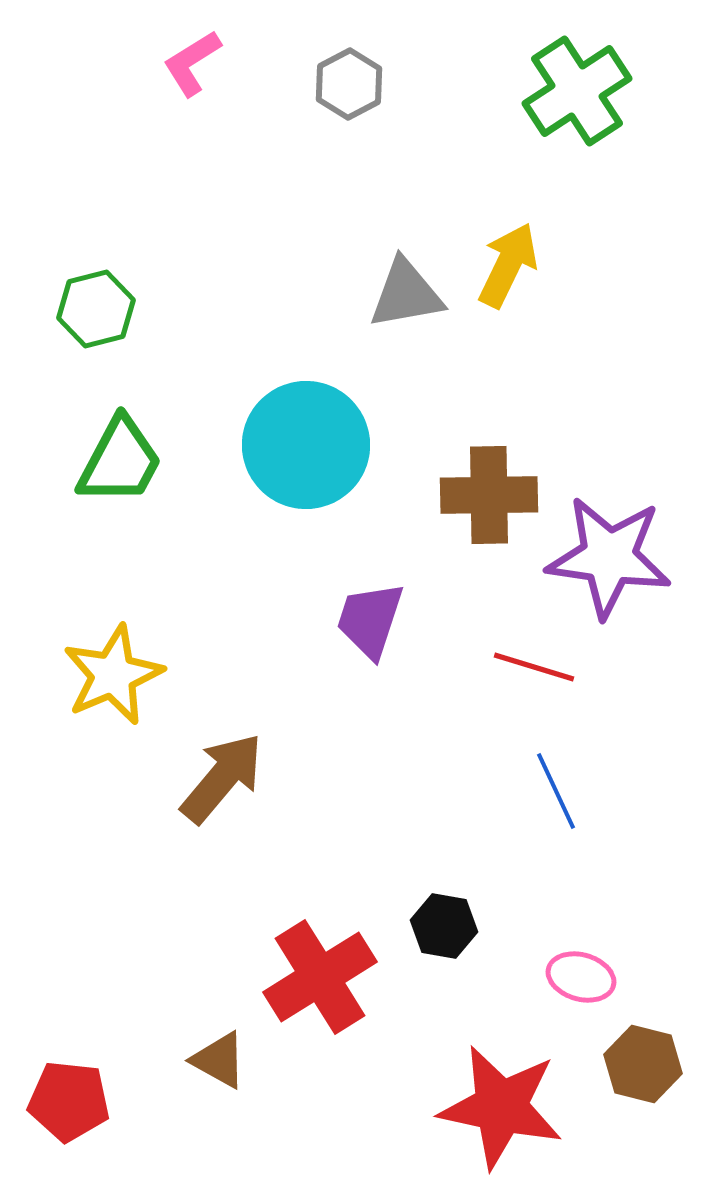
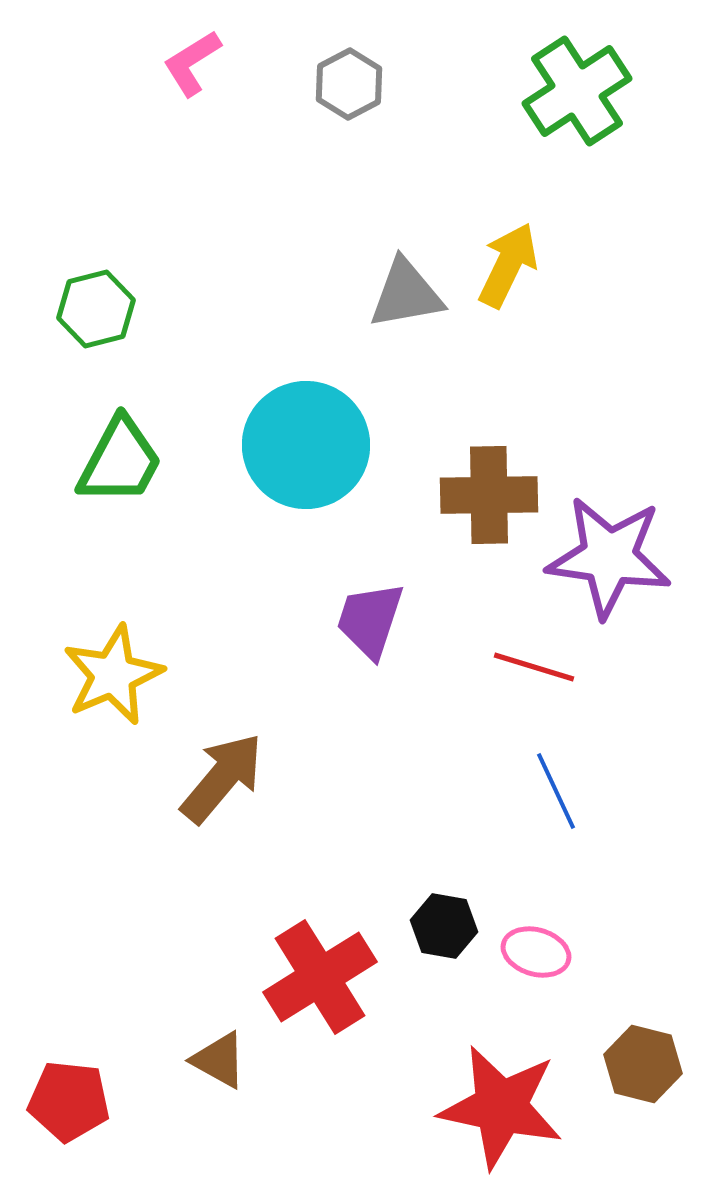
pink ellipse: moved 45 px left, 25 px up
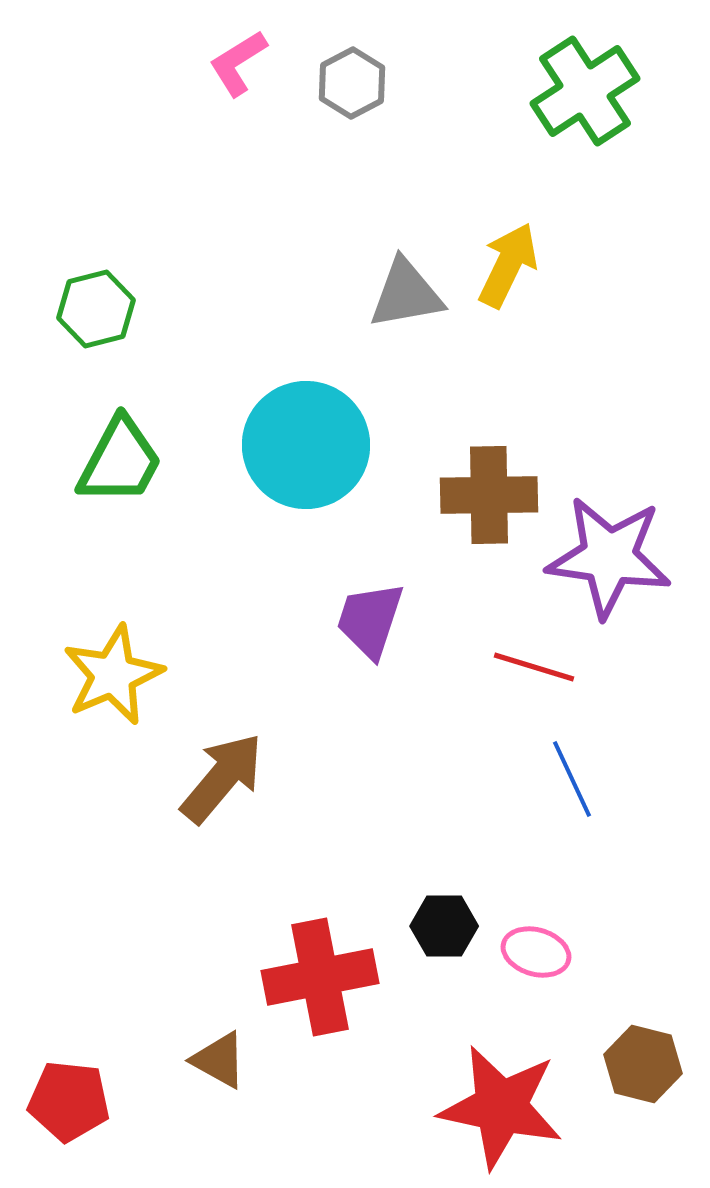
pink L-shape: moved 46 px right
gray hexagon: moved 3 px right, 1 px up
green cross: moved 8 px right
blue line: moved 16 px right, 12 px up
black hexagon: rotated 10 degrees counterclockwise
red cross: rotated 21 degrees clockwise
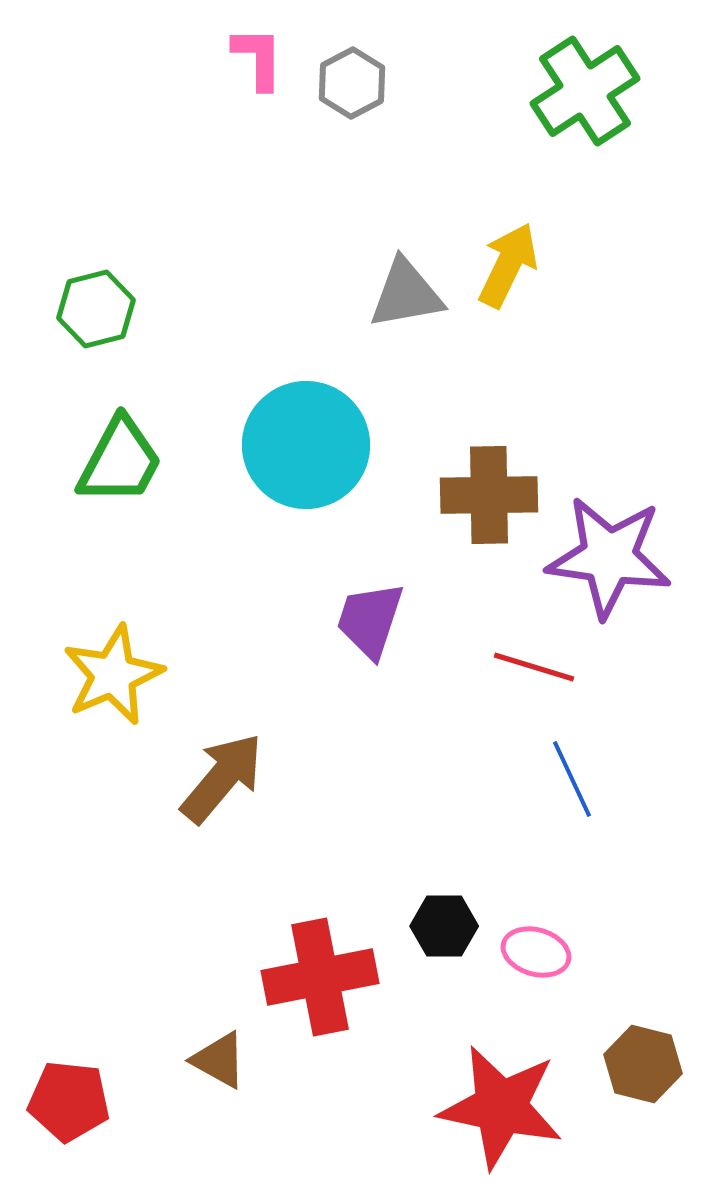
pink L-shape: moved 20 px right, 5 px up; rotated 122 degrees clockwise
